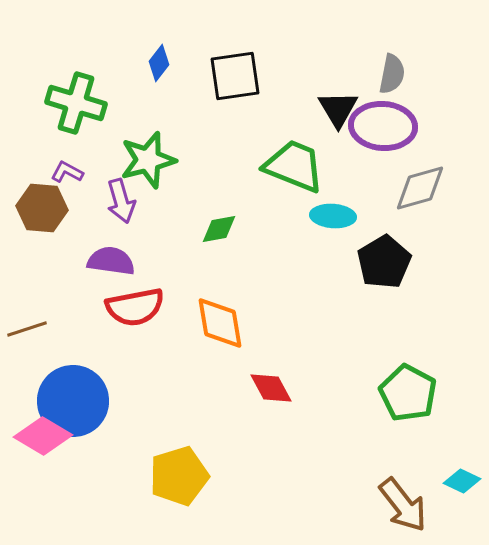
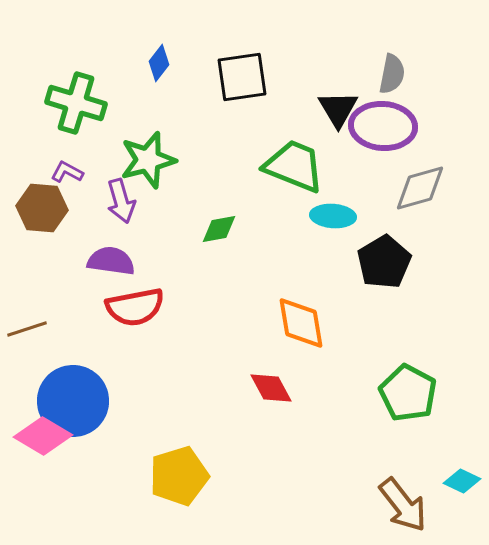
black square: moved 7 px right, 1 px down
orange diamond: moved 81 px right
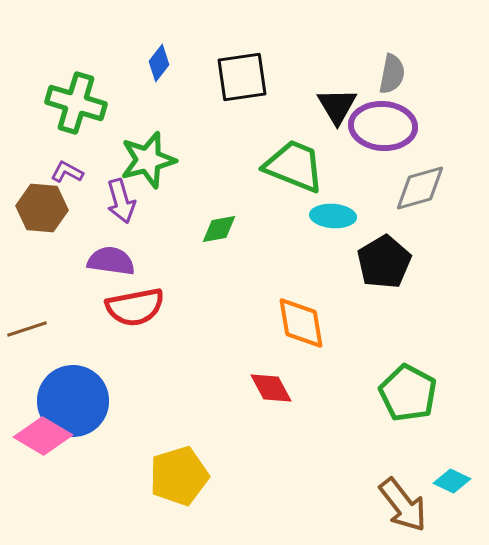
black triangle: moved 1 px left, 3 px up
cyan diamond: moved 10 px left
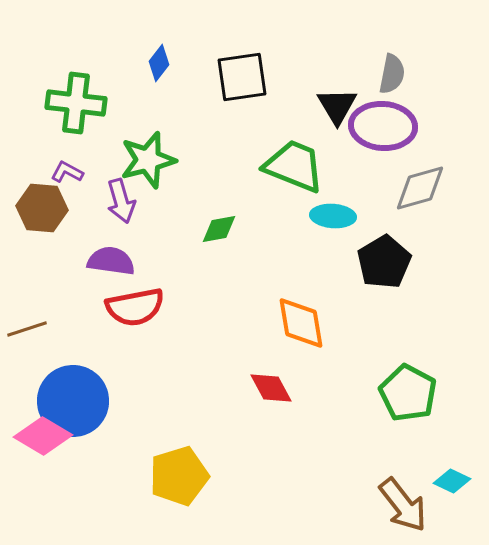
green cross: rotated 10 degrees counterclockwise
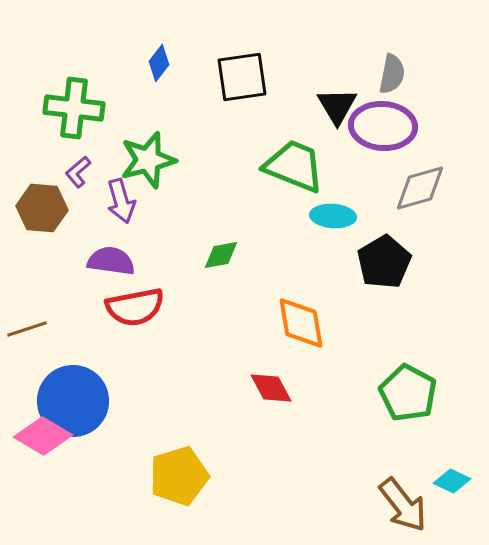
green cross: moved 2 px left, 5 px down
purple L-shape: moved 11 px right; rotated 68 degrees counterclockwise
green diamond: moved 2 px right, 26 px down
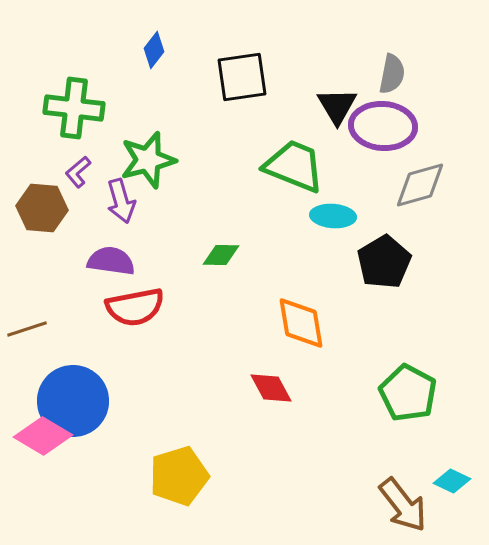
blue diamond: moved 5 px left, 13 px up
gray diamond: moved 3 px up
green diamond: rotated 12 degrees clockwise
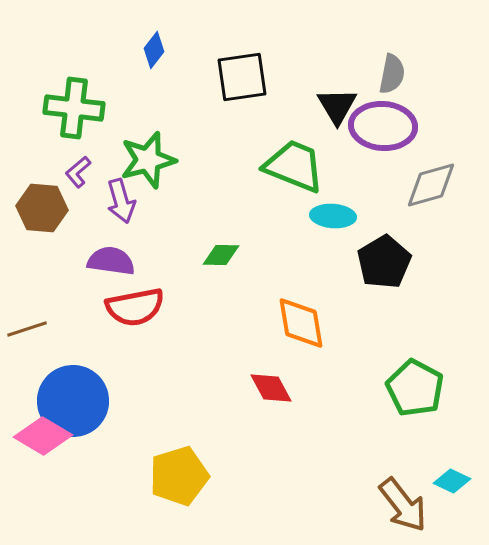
gray diamond: moved 11 px right
green pentagon: moved 7 px right, 5 px up
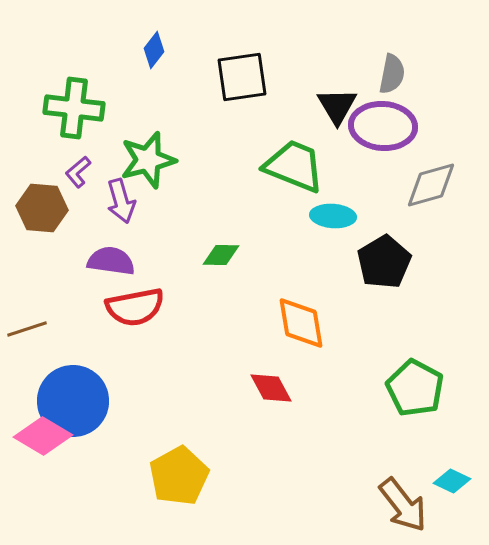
yellow pentagon: rotated 12 degrees counterclockwise
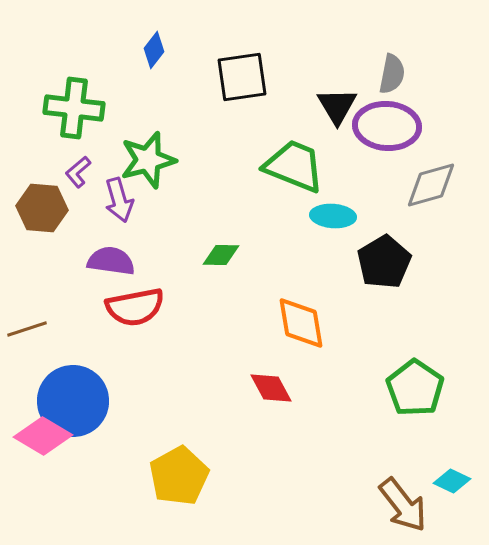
purple ellipse: moved 4 px right
purple arrow: moved 2 px left, 1 px up
green pentagon: rotated 6 degrees clockwise
